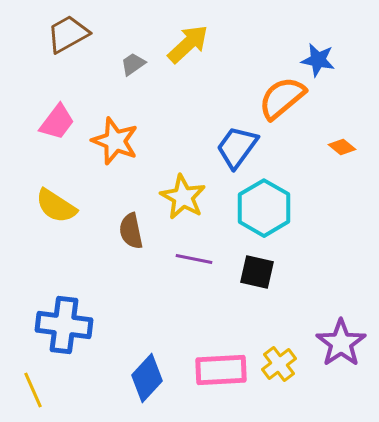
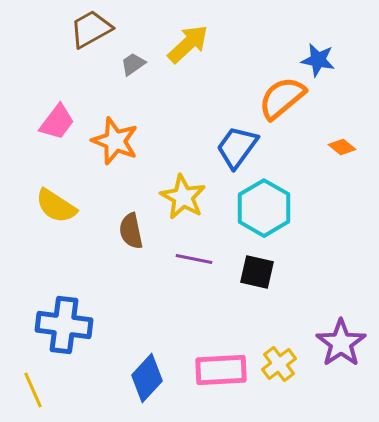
brown trapezoid: moved 23 px right, 5 px up
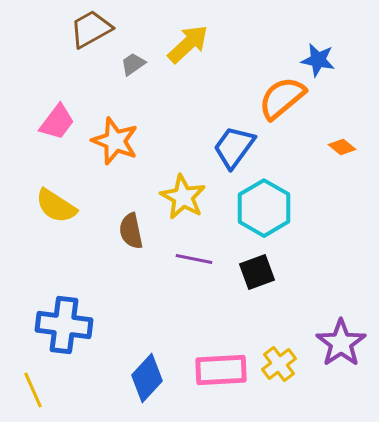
blue trapezoid: moved 3 px left
black square: rotated 33 degrees counterclockwise
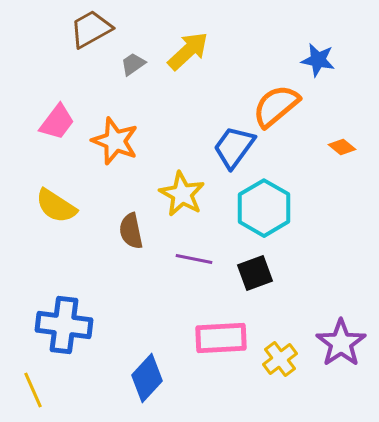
yellow arrow: moved 7 px down
orange semicircle: moved 6 px left, 8 px down
yellow star: moved 1 px left, 3 px up
black square: moved 2 px left, 1 px down
yellow cross: moved 1 px right, 5 px up
pink rectangle: moved 32 px up
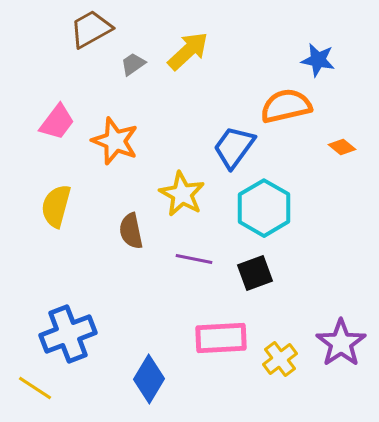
orange semicircle: moved 10 px right; rotated 27 degrees clockwise
yellow semicircle: rotated 72 degrees clockwise
blue cross: moved 4 px right, 9 px down; rotated 28 degrees counterclockwise
blue diamond: moved 2 px right, 1 px down; rotated 12 degrees counterclockwise
yellow line: moved 2 px right, 2 px up; rotated 33 degrees counterclockwise
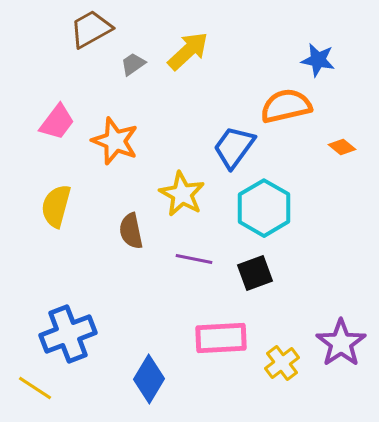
yellow cross: moved 2 px right, 4 px down
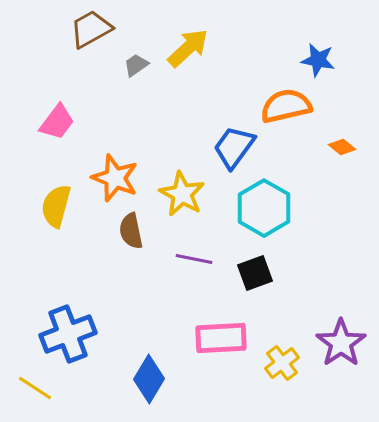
yellow arrow: moved 3 px up
gray trapezoid: moved 3 px right, 1 px down
orange star: moved 37 px down
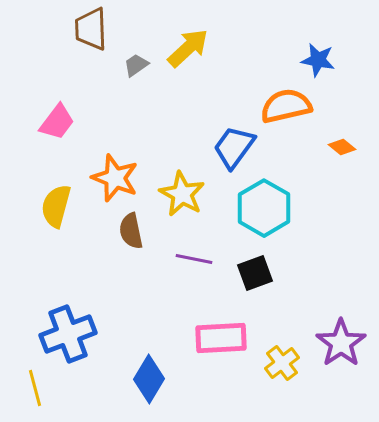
brown trapezoid: rotated 63 degrees counterclockwise
yellow line: rotated 42 degrees clockwise
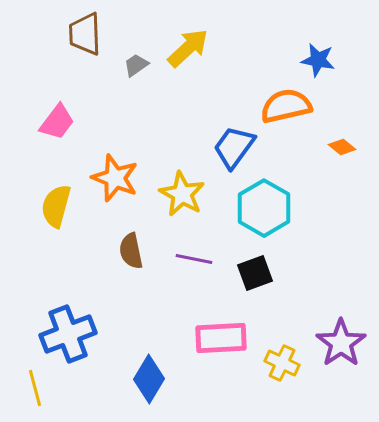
brown trapezoid: moved 6 px left, 5 px down
brown semicircle: moved 20 px down
yellow cross: rotated 28 degrees counterclockwise
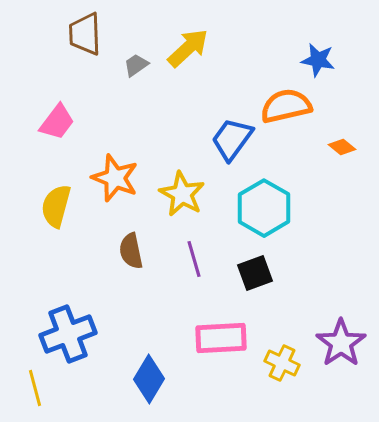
blue trapezoid: moved 2 px left, 8 px up
purple line: rotated 63 degrees clockwise
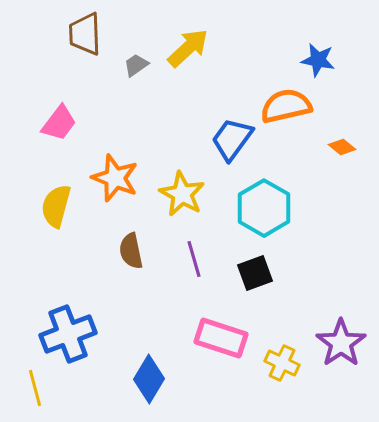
pink trapezoid: moved 2 px right, 1 px down
pink rectangle: rotated 21 degrees clockwise
